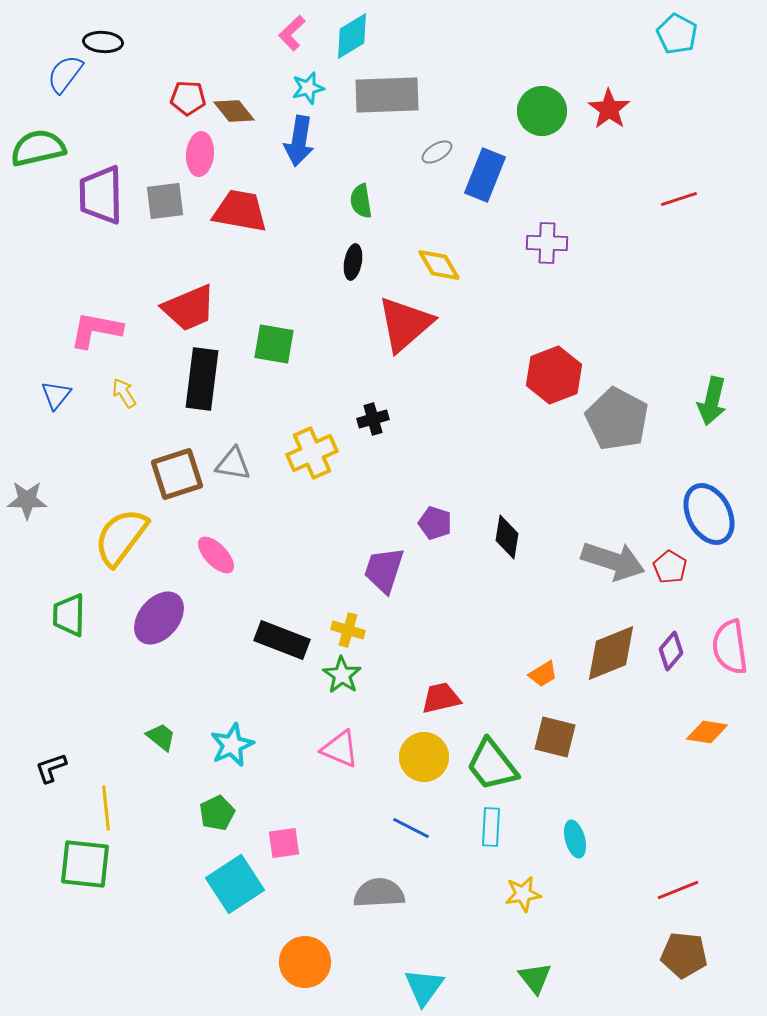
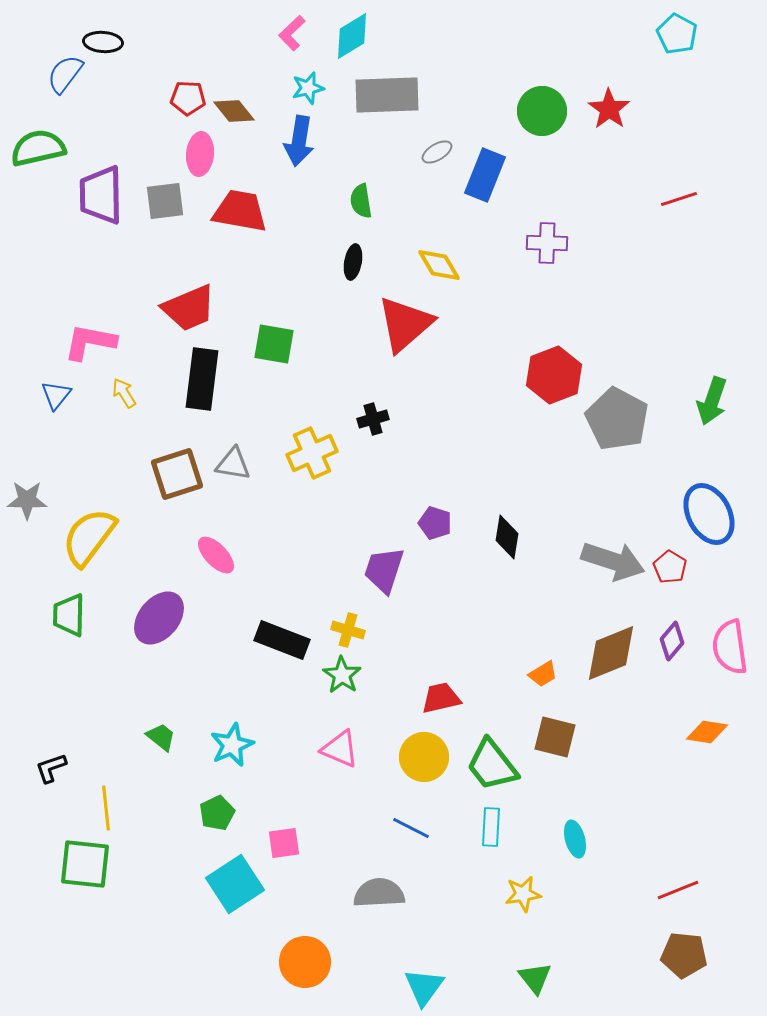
pink L-shape at (96, 330): moved 6 px left, 12 px down
green arrow at (712, 401): rotated 6 degrees clockwise
yellow semicircle at (121, 537): moved 32 px left
purple diamond at (671, 651): moved 1 px right, 10 px up
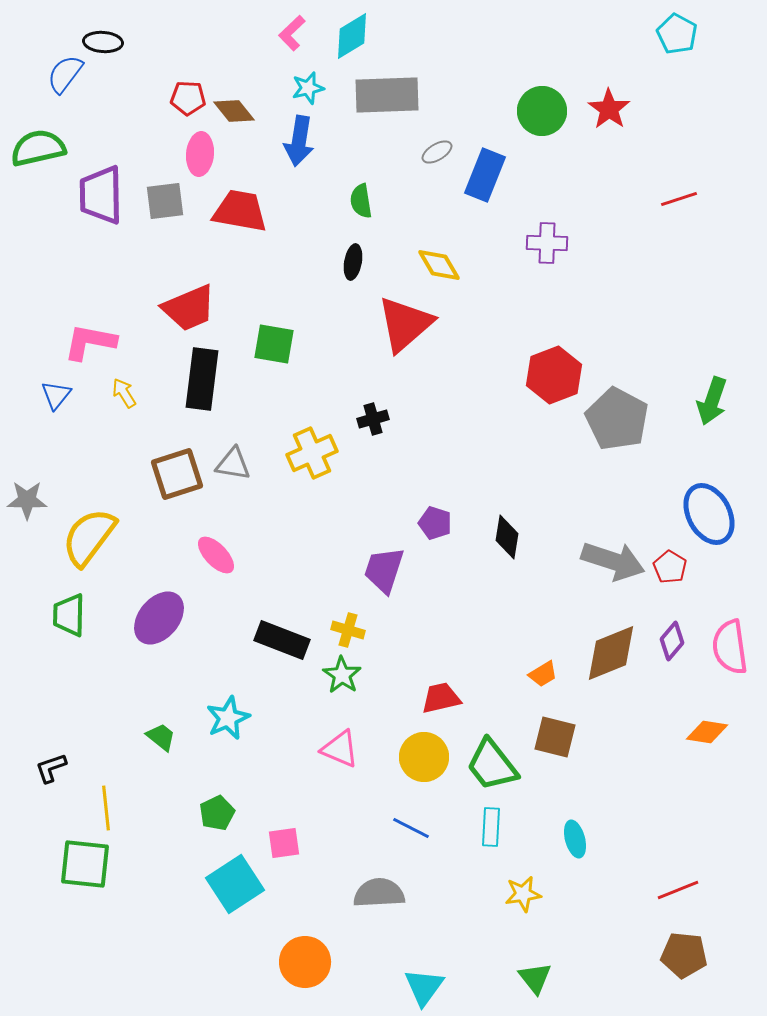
cyan star at (232, 745): moved 4 px left, 27 px up
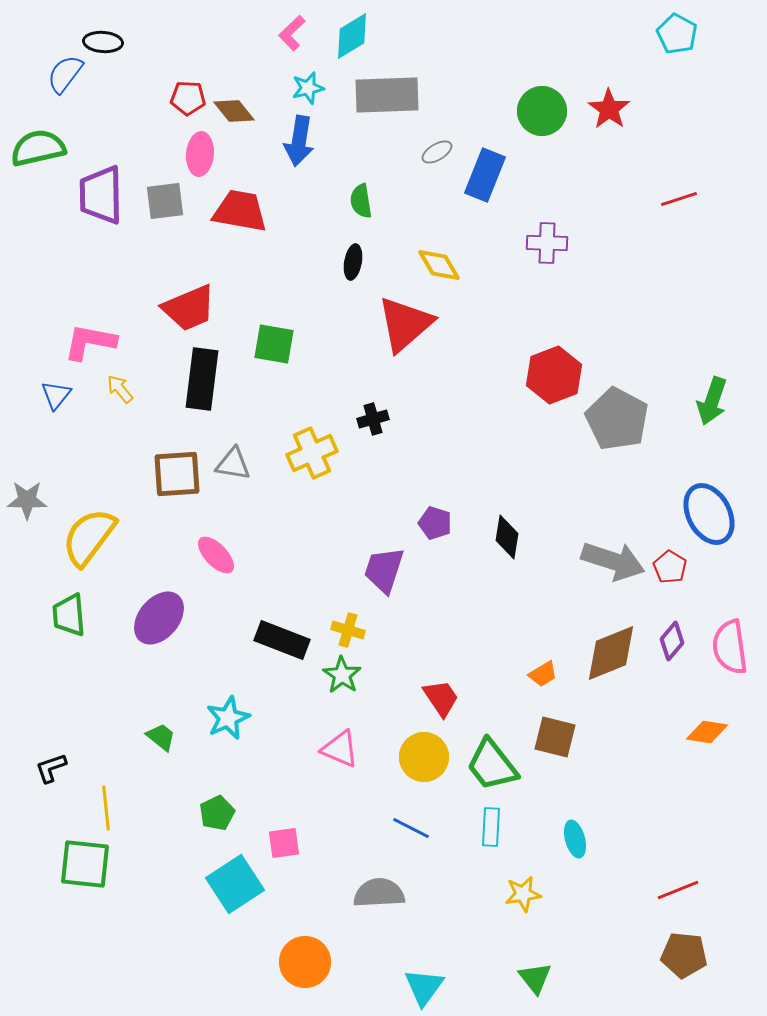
yellow arrow at (124, 393): moved 4 px left, 4 px up; rotated 8 degrees counterclockwise
brown square at (177, 474): rotated 14 degrees clockwise
green trapezoid at (69, 615): rotated 6 degrees counterclockwise
red trapezoid at (441, 698): rotated 69 degrees clockwise
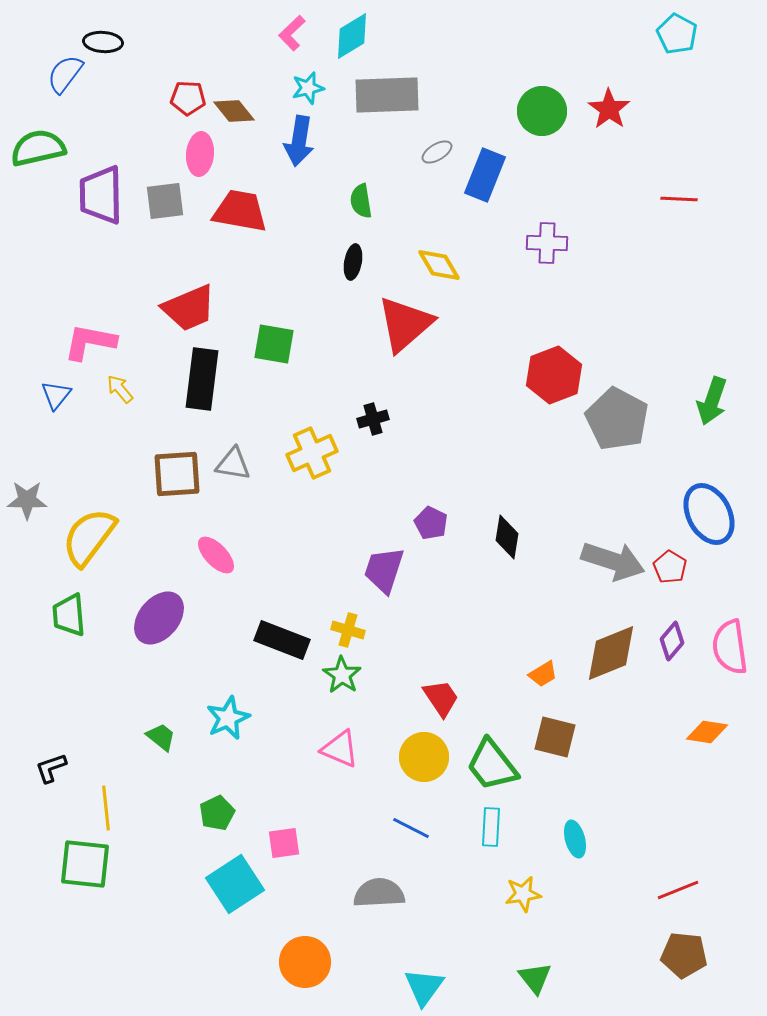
red line at (679, 199): rotated 21 degrees clockwise
purple pentagon at (435, 523): moved 4 px left; rotated 8 degrees clockwise
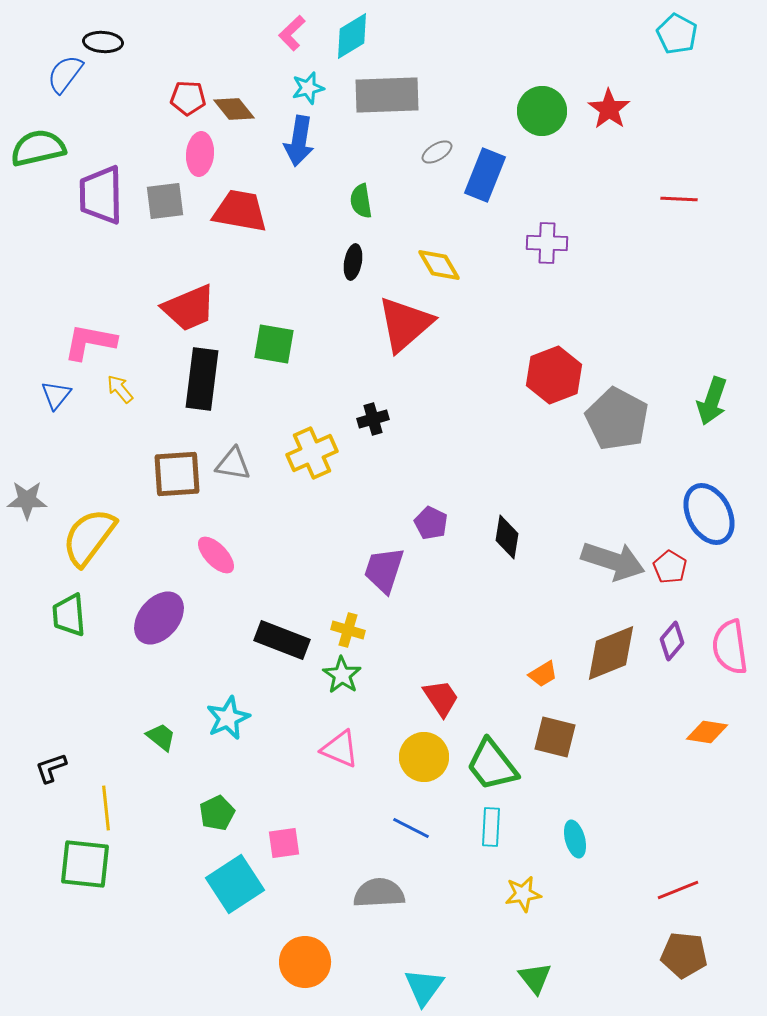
brown diamond at (234, 111): moved 2 px up
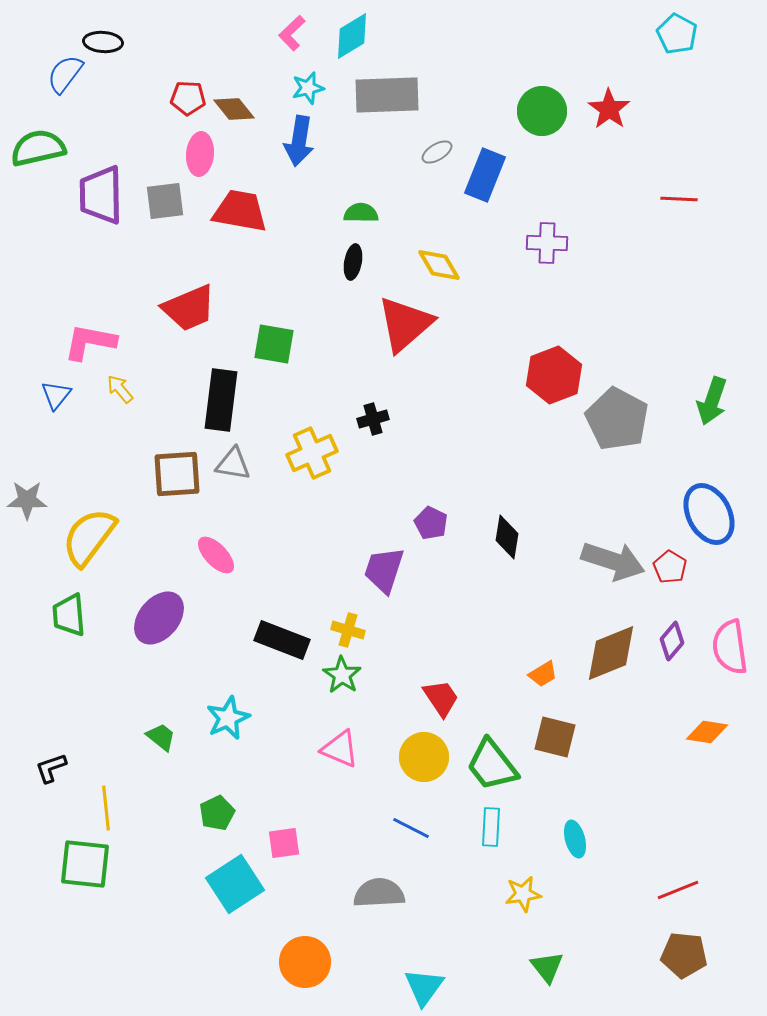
green semicircle at (361, 201): moved 12 px down; rotated 100 degrees clockwise
black rectangle at (202, 379): moved 19 px right, 21 px down
green triangle at (535, 978): moved 12 px right, 11 px up
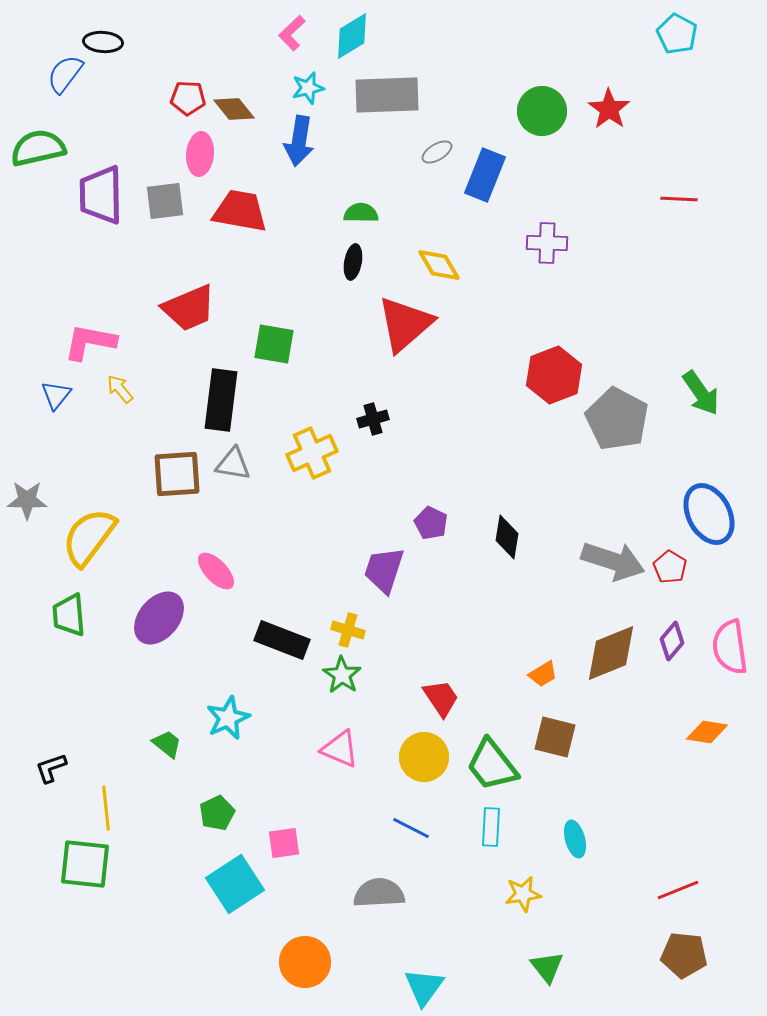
green arrow at (712, 401): moved 11 px left, 8 px up; rotated 54 degrees counterclockwise
pink ellipse at (216, 555): moved 16 px down
green trapezoid at (161, 737): moved 6 px right, 7 px down
